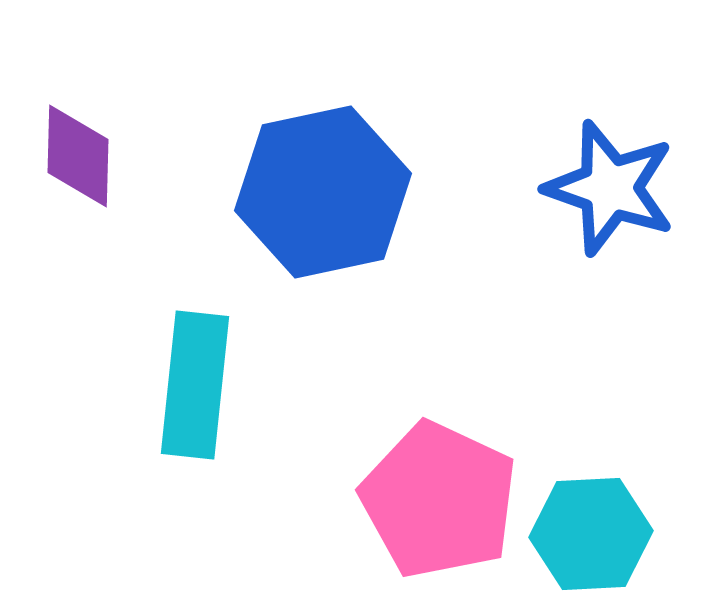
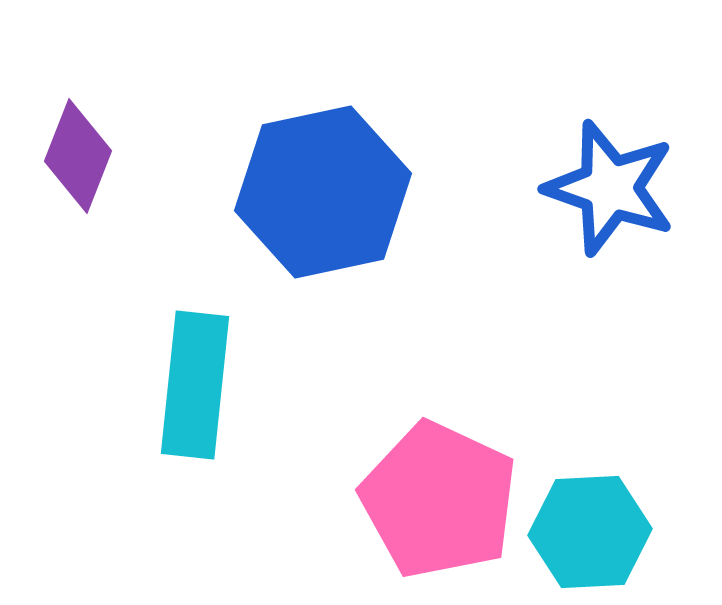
purple diamond: rotated 20 degrees clockwise
cyan hexagon: moved 1 px left, 2 px up
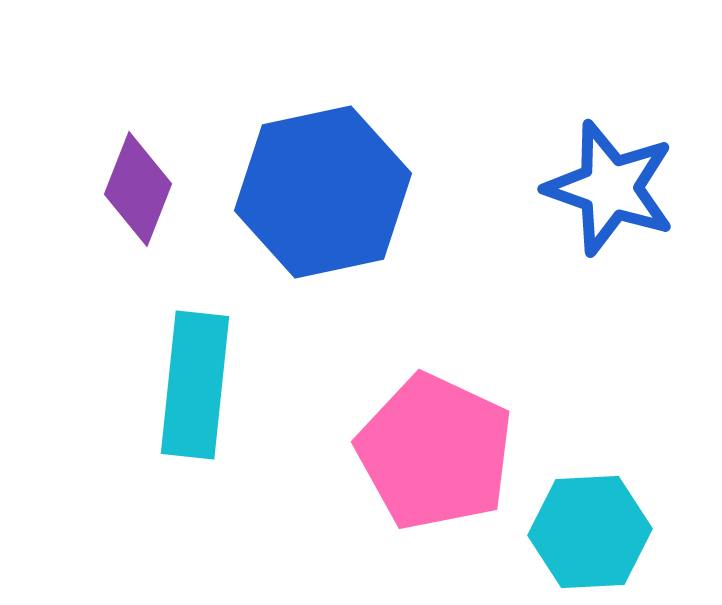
purple diamond: moved 60 px right, 33 px down
pink pentagon: moved 4 px left, 48 px up
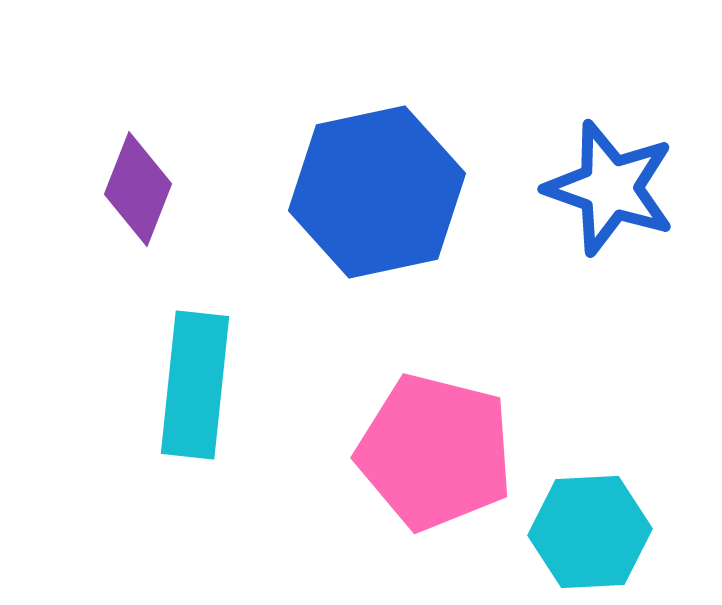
blue hexagon: moved 54 px right
pink pentagon: rotated 11 degrees counterclockwise
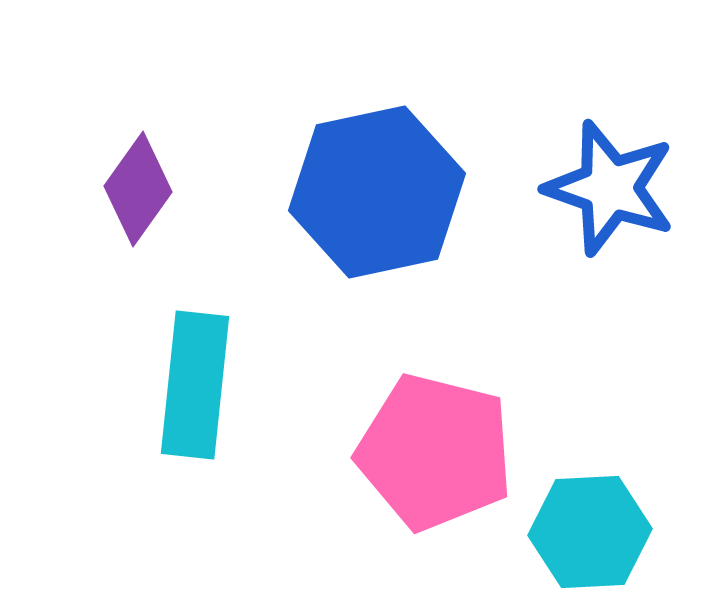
purple diamond: rotated 14 degrees clockwise
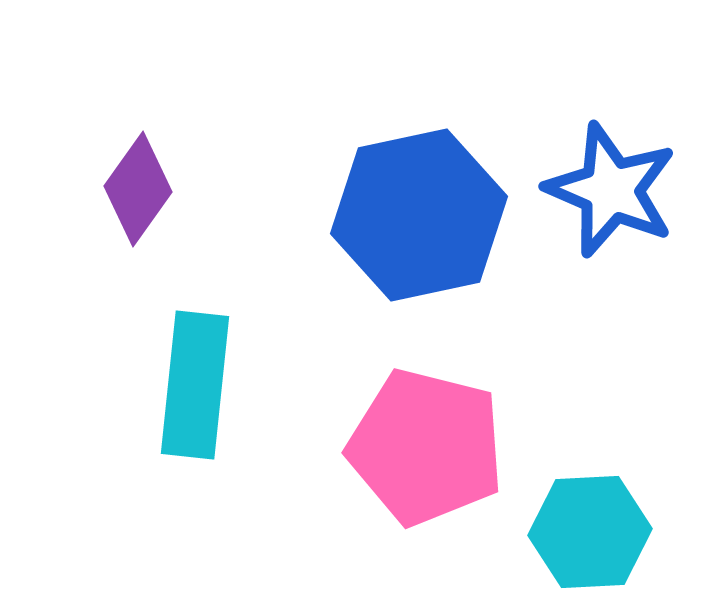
blue star: moved 1 px right, 2 px down; rotated 4 degrees clockwise
blue hexagon: moved 42 px right, 23 px down
pink pentagon: moved 9 px left, 5 px up
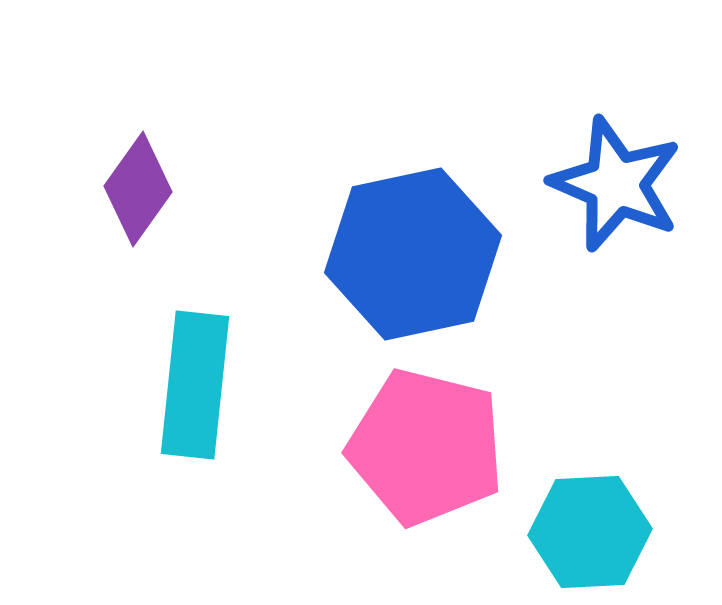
blue star: moved 5 px right, 6 px up
blue hexagon: moved 6 px left, 39 px down
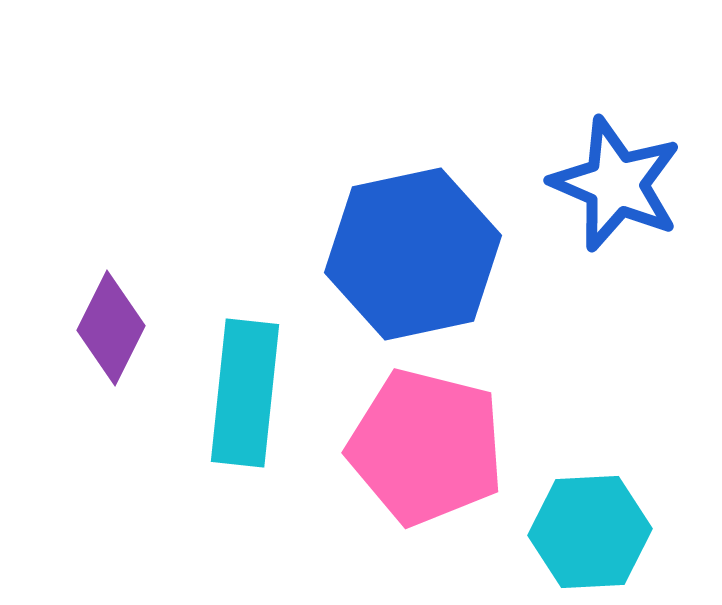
purple diamond: moved 27 px left, 139 px down; rotated 9 degrees counterclockwise
cyan rectangle: moved 50 px right, 8 px down
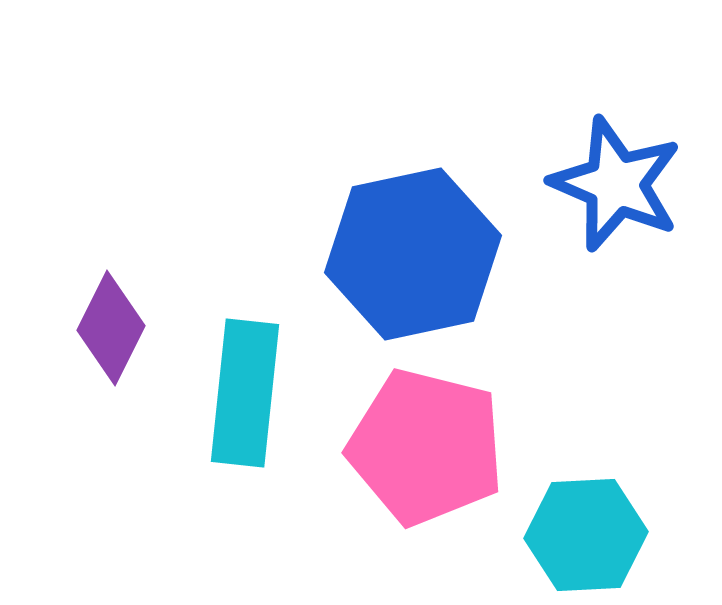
cyan hexagon: moved 4 px left, 3 px down
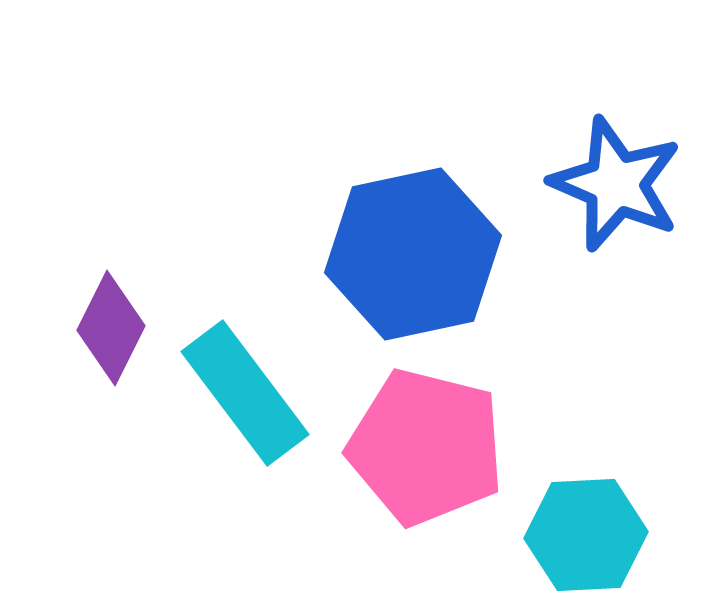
cyan rectangle: rotated 43 degrees counterclockwise
